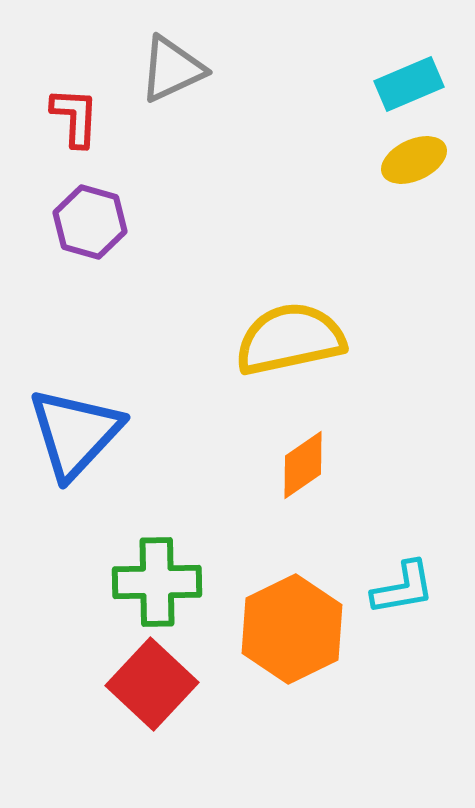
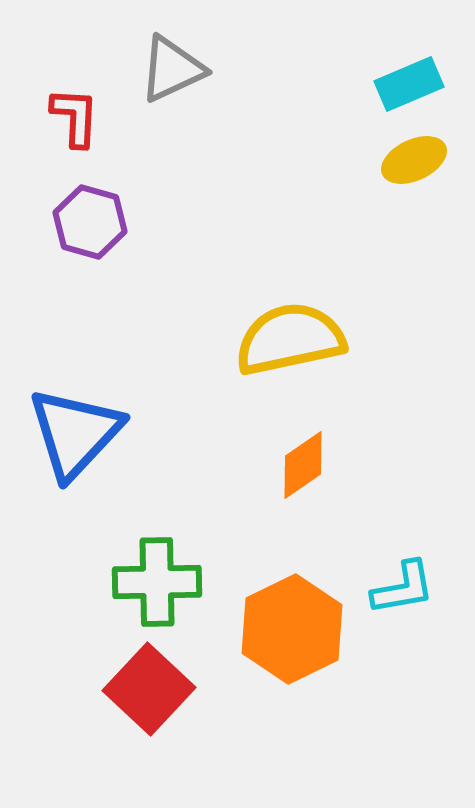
red square: moved 3 px left, 5 px down
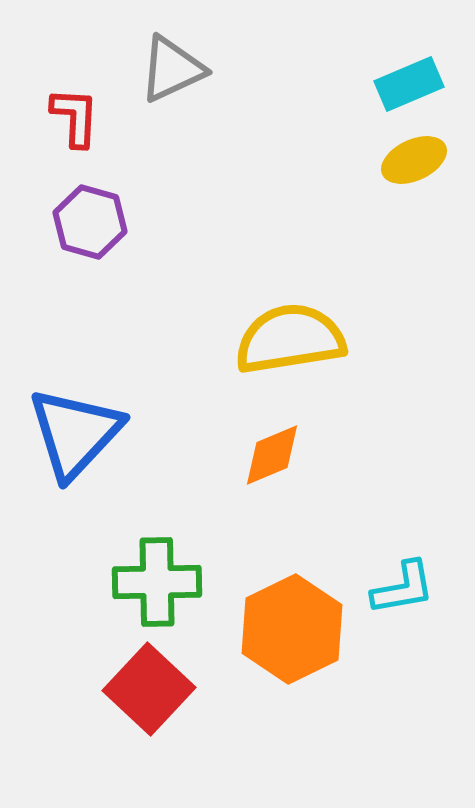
yellow semicircle: rotated 3 degrees clockwise
orange diamond: moved 31 px left, 10 px up; rotated 12 degrees clockwise
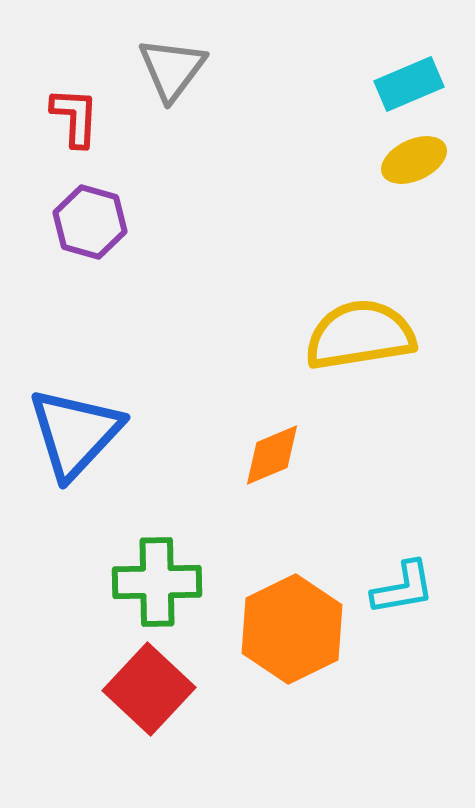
gray triangle: rotated 28 degrees counterclockwise
yellow semicircle: moved 70 px right, 4 px up
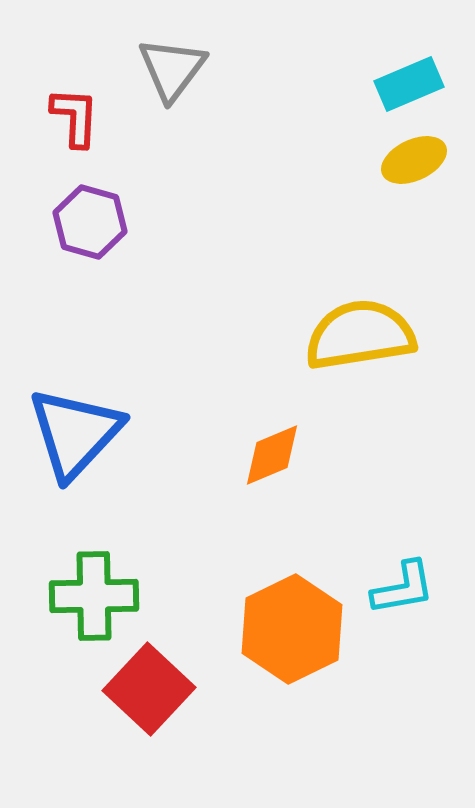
green cross: moved 63 px left, 14 px down
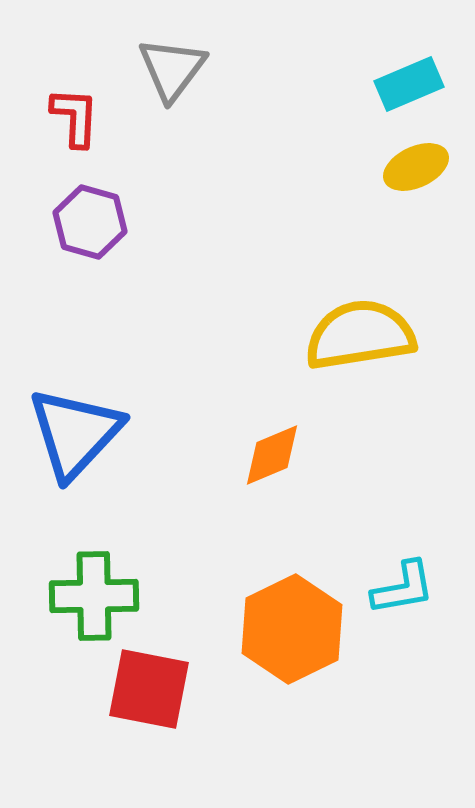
yellow ellipse: moved 2 px right, 7 px down
red square: rotated 32 degrees counterclockwise
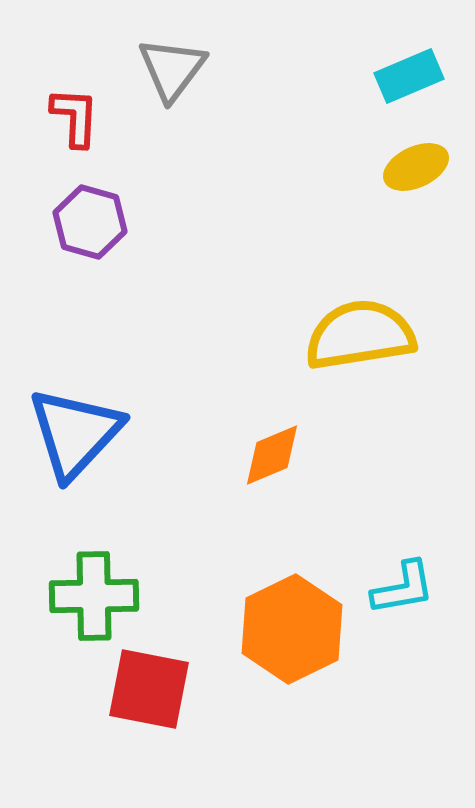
cyan rectangle: moved 8 px up
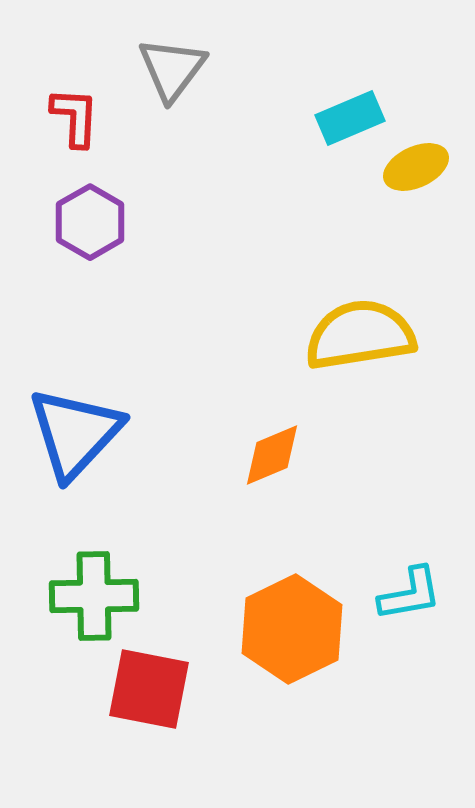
cyan rectangle: moved 59 px left, 42 px down
purple hexagon: rotated 14 degrees clockwise
cyan L-shape: moved 7 px right, 6 px down
